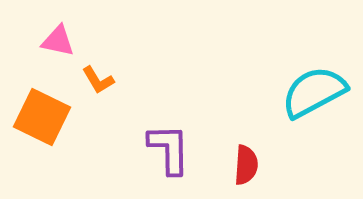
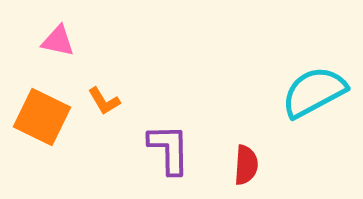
orange L-shape: moved 6 px right, 21 px down
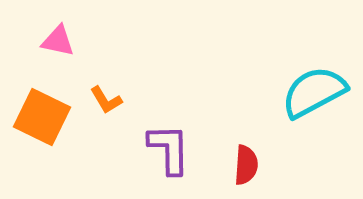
orange L-shape: moved 2 px right, 1 px up
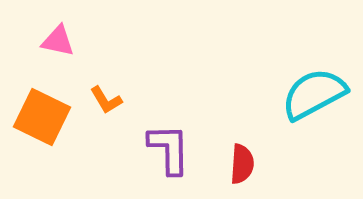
cyan semicircle: moved 2 px down
red semicircle: moved 4 px left, 1 px up
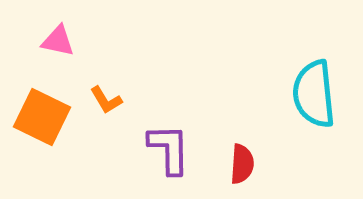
cyan semicircle: rotated 68 degrees counterclockwise
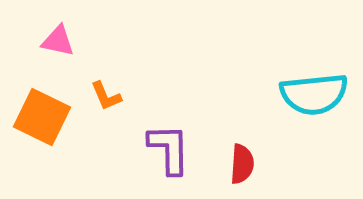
cyan semicircle: rotated 90 degrees counterclockwise
orange L-shape: moved 4 px up; rotated 8 degrees clockwise
